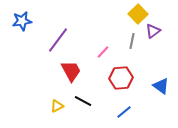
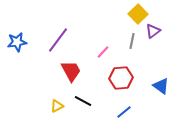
blue star: moved 5 px left, 21 px down
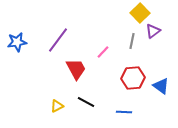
yellow square: moved 2 px right, 1 px up
red trapezoid: moved 5 px right, 2 px up
red hexagon: moved 12 px right
black line: moved 3 px right, 1 px down
blue line: rotated 42 degrees clockwise
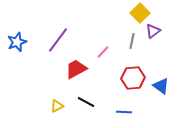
blue star: rotated 12 degrees counterclockwise
red trapezoid: rotated 90 degrees counterclockwise
